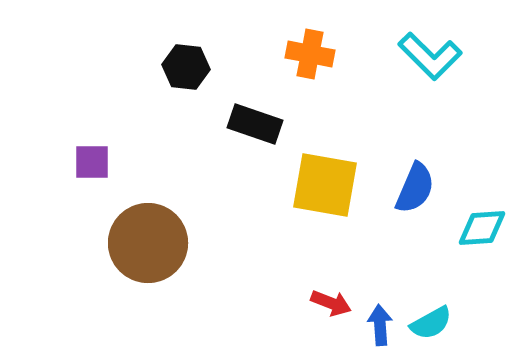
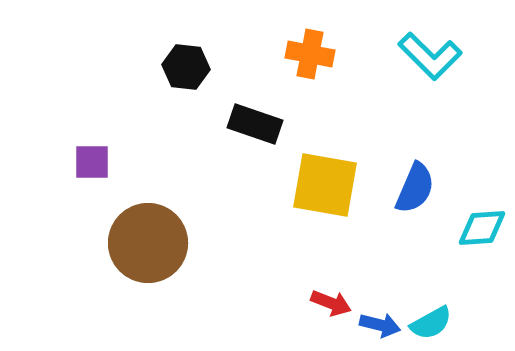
blue arrow: rotated 108 degrees clockwise
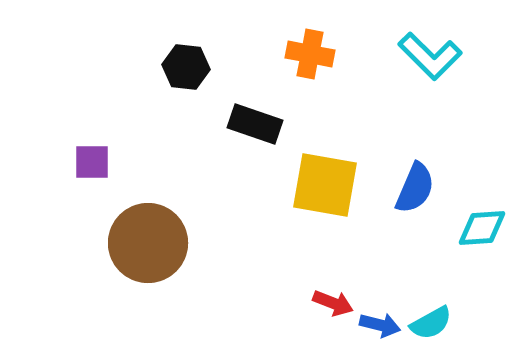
red arrow: moved 2 px right
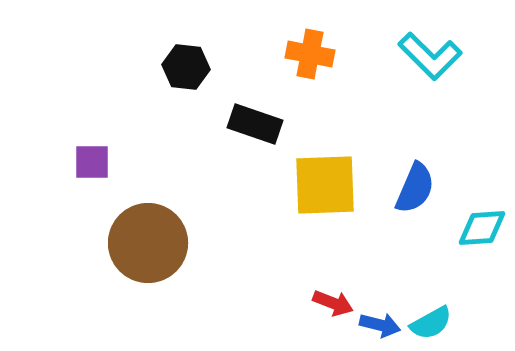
yellow square: rotated 12 degrees counterclockwise
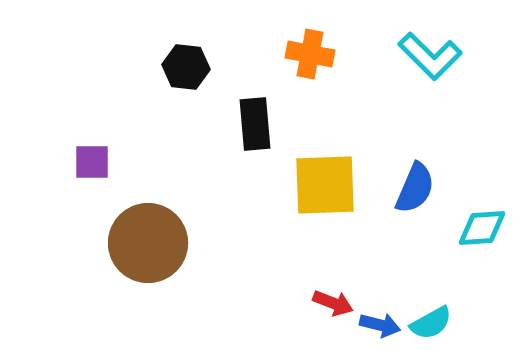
black rectangle: rotated 66 degrees clockwise
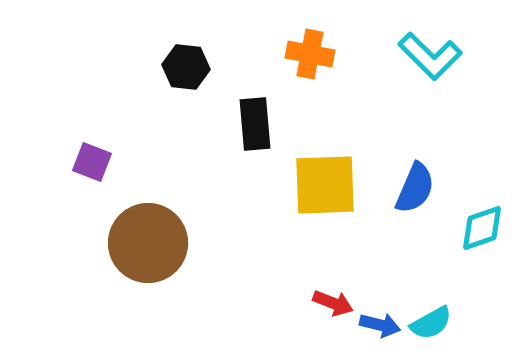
purple square: rotated 21 degrees clockwise
cyan diamond: rotated 15 degrees counterclockwise
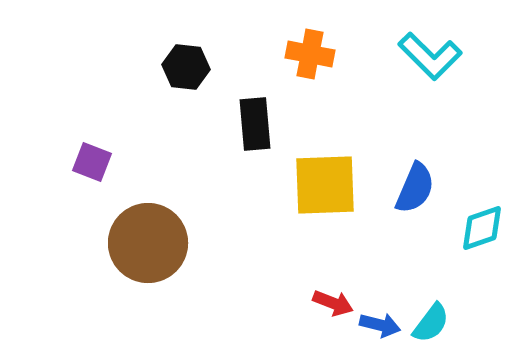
cyan semicircle: rotated 24 degrees counterclockwise
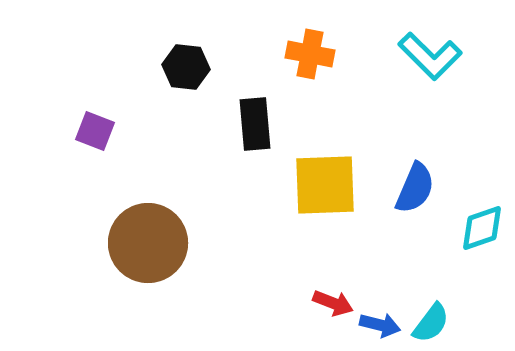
purple square: moved 3 px right, 31 px up
